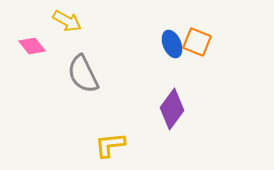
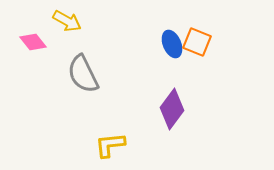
pink diamond: moved 1 px right, 4 px up
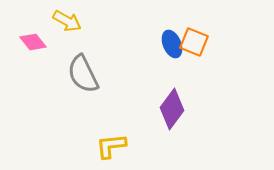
orange square: moved 3 px left
yellow L-shape: moved 1 px right, 1 px down
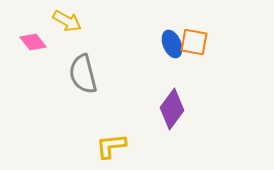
orange square: rotated 12 degrees counterclockwise
gray semicircle: rotated 12 degrees clockwise
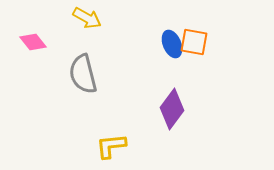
yellow arrow: moved 20 px right, 3 px up
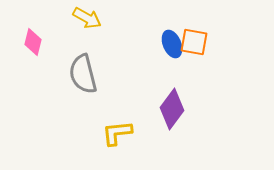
pink diamond: rotated 52 degrees clockwise
yellow L-shape: moved 6 px right, 13 px up
